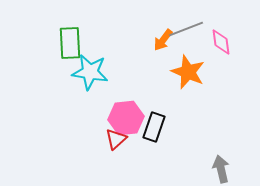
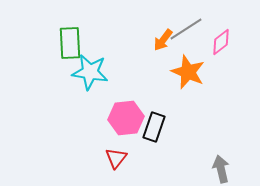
gray line: rotated 12 degrees counterclockwise
pink diamond: rotated 60 degrees clockwise
red triangle: moved 19 px down; rotated 10 degrees counterclockwise
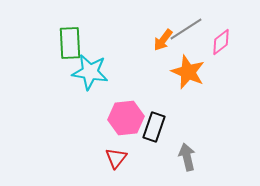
gray arrow: moved 34 px left, 12 px up
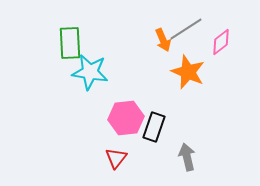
orange arrow: rotated 60 degrees counterclockwise
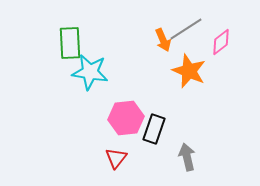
orange star: moved 1 px right, 1 px up
black rectangle: moved 2 px down
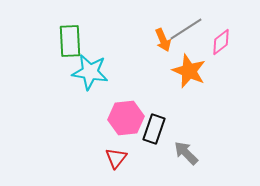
green rectangle: moved 2 px up
gray arrow: moved 1 px left, 4 px up; rotated 32 degrees counterclockwise
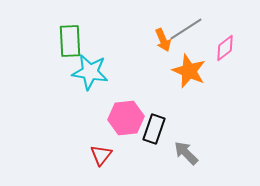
pink diamond: moved 4 px right, 6 px down
red triangle: moved 15 px left, 3 px up
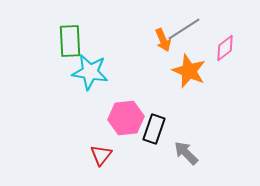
gray line: moved 2 px left
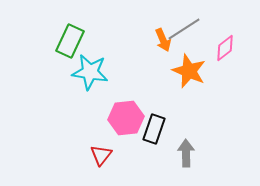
green rectangle: rotated 28 degrees clockwise
gray arrow: rotated 44 degrees clockwise
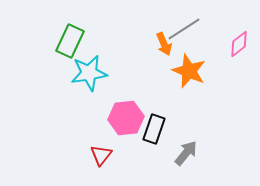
orange arrow: moved 1 px right, 4 px down
pink diamond: moved 14 px right, 4 px up
cyan star: moved 1 px left, 1 px down; rotated 18 degrees counterclockwise
gray arrow: rotated 40 degrees clockwise
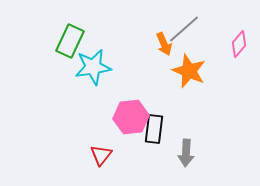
gray line: rotated 8 degrees counterclockwise
pink diamond: rotated 12 degrees counterclockwise
cyan star: moved 4 px right, 6 px up
pink hexagon: moved 5 px right, 1 px up
black rectangle: rotated 12 degrees counterclockwise
gray arrow: rotated 144 degrees clockwise
